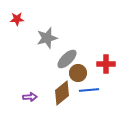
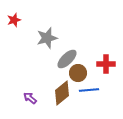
red star: moved 3 px left, 1 px down; rotated 16 degrees counterclockwise
purple arrow: moved 1 px down; rotated 136 degrees counterclockwise
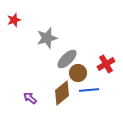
red cross: rotated 30 degrees counterclockwise
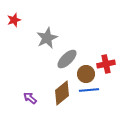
gray star: rotated 10 degrees counterclockwise
red cross: rotated 18 degrees clockwise
brown circle: moved 8 px right, 1 px down
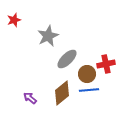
gray star: moved 1 px right, 2 px up
brown circle: moved 1 px right
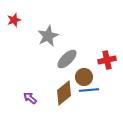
red cross: moved 1 px right, 4 px up
brown circle: moved 3 px left, 3 px down
brown diamond: moved 2 px right
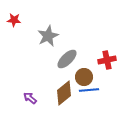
red star: rotated 24 degrees clockwise
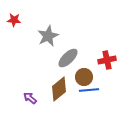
gray ellipse: moved 1 px right, 1 px up
brown diamond: moved 5 px left, 4 px up
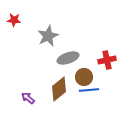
gray ellipse: rotated 25 degrees clockwise
purple arrow: moved 2 px left
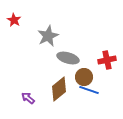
red star: rotated 24 degrees clockwise
gray ellipse: rotated 35 degrees clockwise
blue line: rotated 24 degrees clockwise
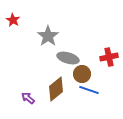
red star: moved 1 px left
gray star: rotated 10 degrees counterclockwise
red cross: moved 2 px right, 3 px up
brown circle: moved 2 px left, 3 px up
brown diamond: moved 3 px left
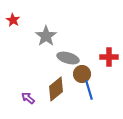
gray star: moved 2 px left
red cross: rotated 12 degrees clockwise
blue line: rotated 54 degrees clockwise
